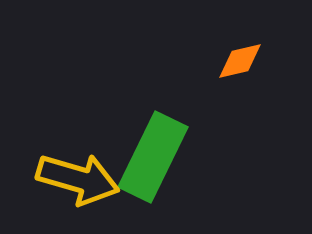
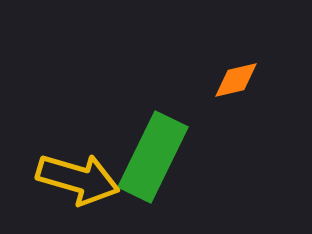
orange diamond: moved 4 px left, 19 px down
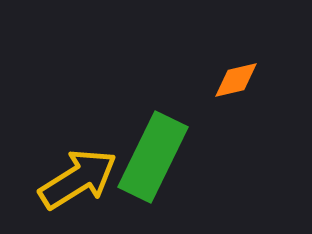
yellow arrow: rotated 48 degrees counterclockwise
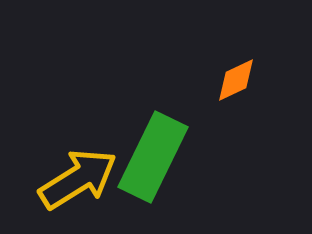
orange diamond: rotated 12 degrees counterclockwise
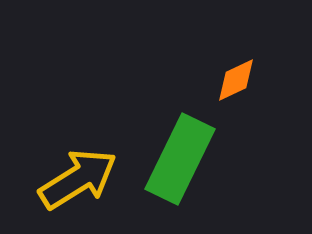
green rectangle: moved 27 px right, 2 px down
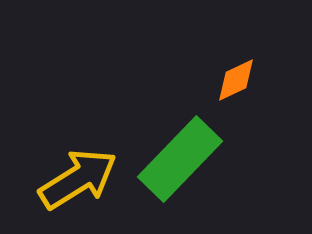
green rectangle: rotated 18 degrees clockwise
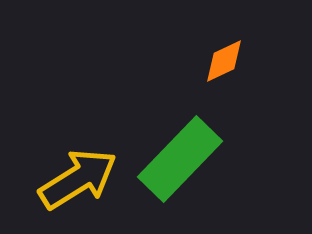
orange diamond: moved 12 px left, 19 px up
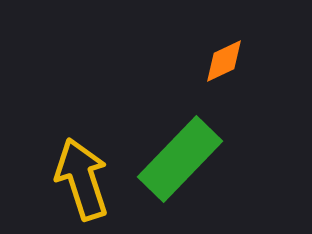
yellow arrow: moved 4 px right; rotated 76 degrees counterclockwise
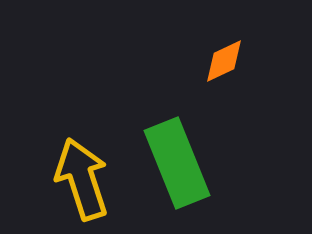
green rectangle: moved 3 px left, 4 px down; rotated 66 degrees counterclockwise
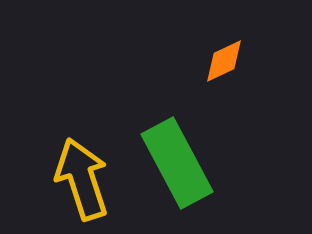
green rectangle: rotated 6 degrees counterclockwise
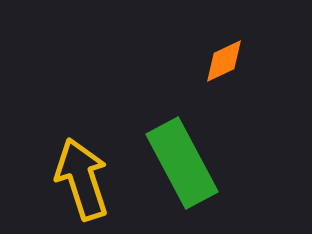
green rectangle: moved 5 px right
